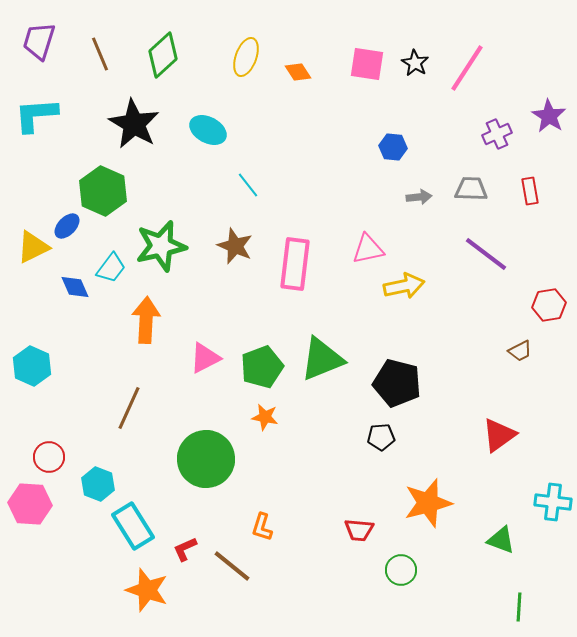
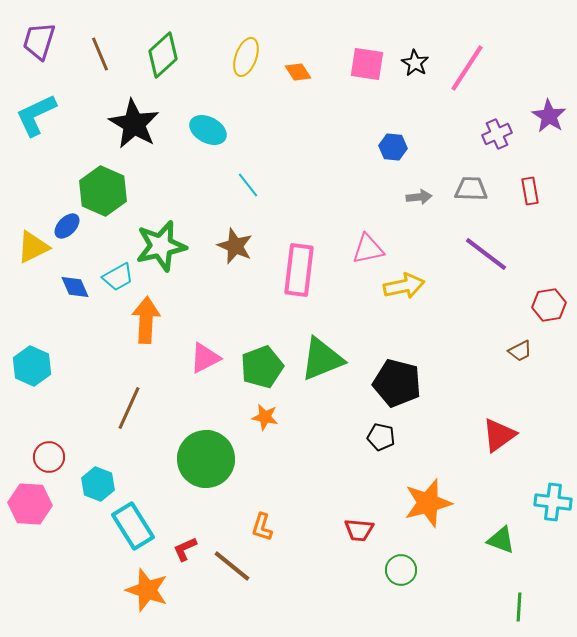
cyan L-shape at (36, 115): rotated 21 degrees counterclockwise
pink rectangle at (295, 264): moved 4 px right, 6 px down
cyan trapezoid at (111, 268): moved 7 px right, 9 px down; rotated 24 degrees clockwise
black pentagon at (381, 437): rotated 16 degrees clockwise
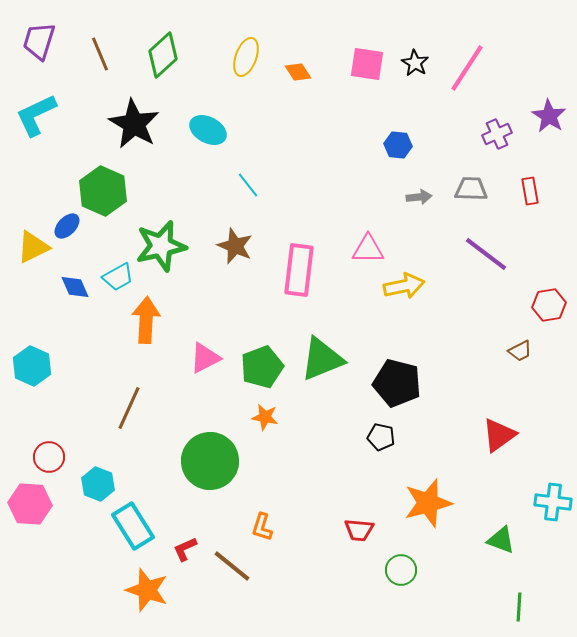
blue hexagon at (393, 147): moved 5 px right, 2 px up
pink triangle at (368, 249): rotated 12 degrees clockwise
green circle at (206, 459): moved 4 px right, 2 px down
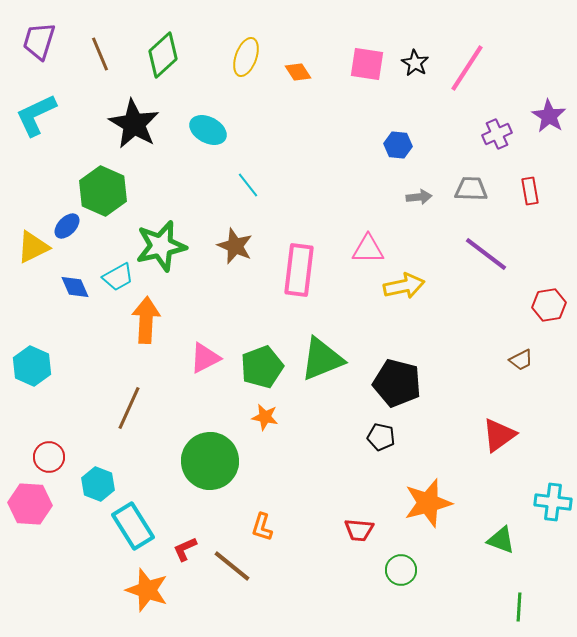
brown trapezoid at (520, 351): moved 1 px right, 9 px down
